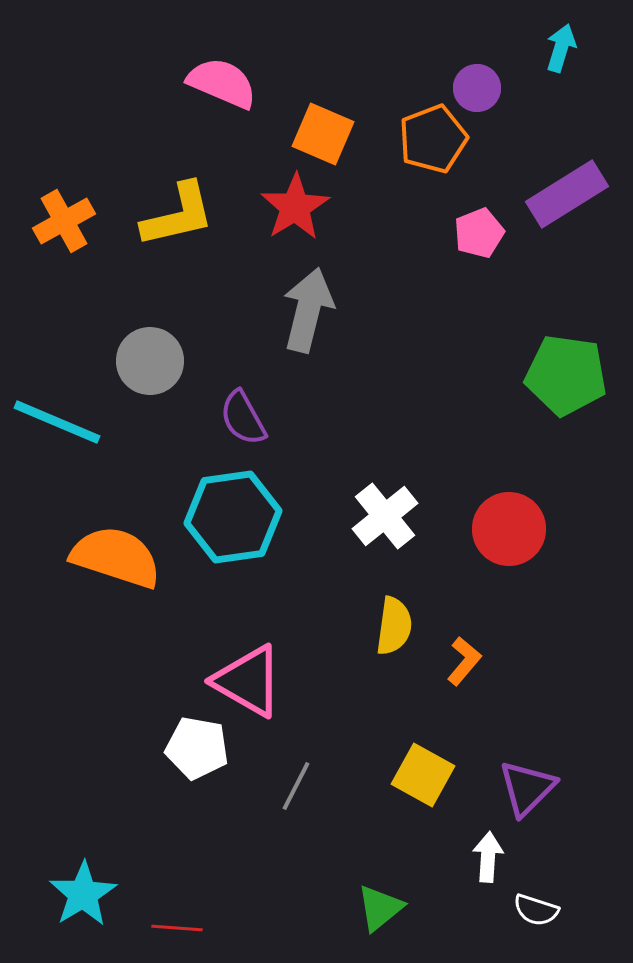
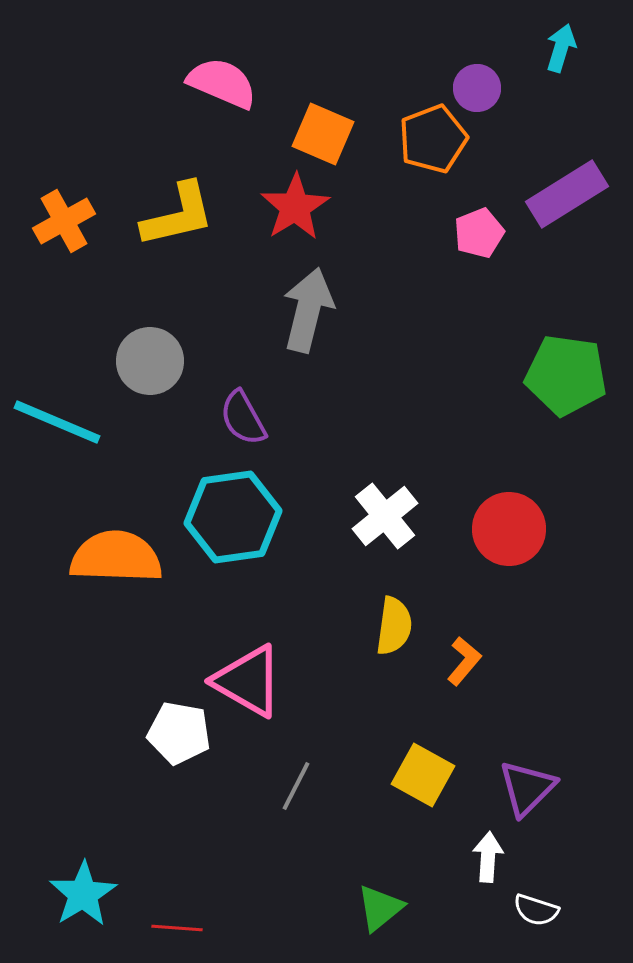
orange semicircle: rotated 16 degrees counterclockwise
white pentagon: moved 18 px left, 15 px up
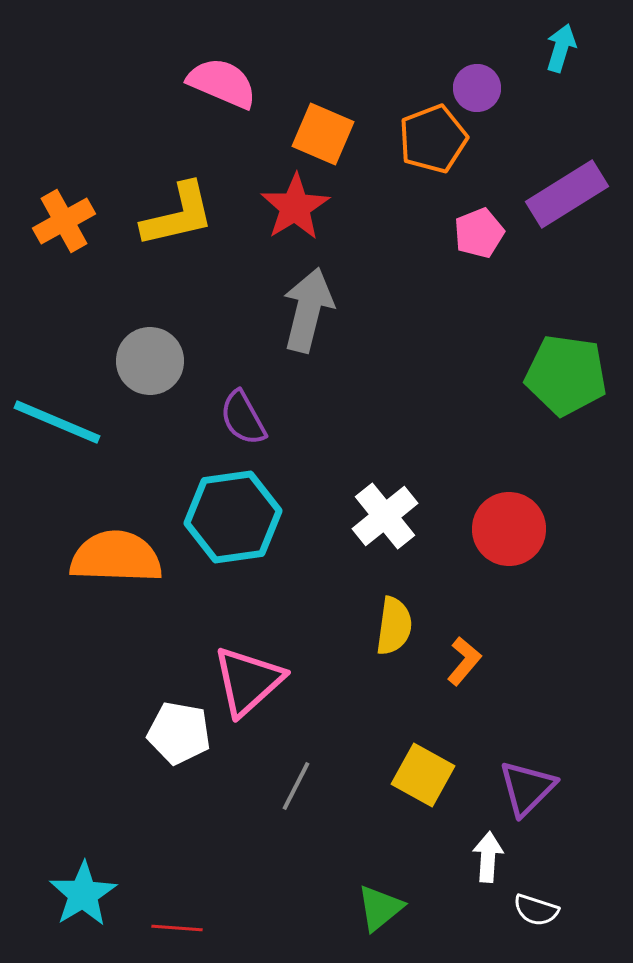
pink triangle: rotated 48 degrees clockwise
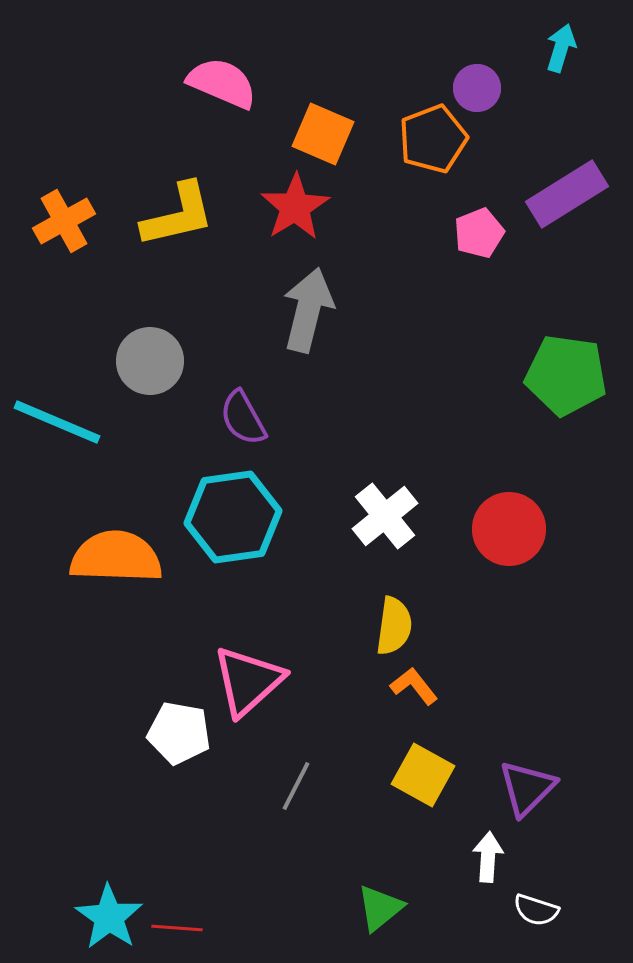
orange L-shape: moved 50 px left, 25 px down; rotated 78 degrees counterclockwise
cyan star: moved 26 px right, 23 px down; rotated 6 degrees counterclockwise
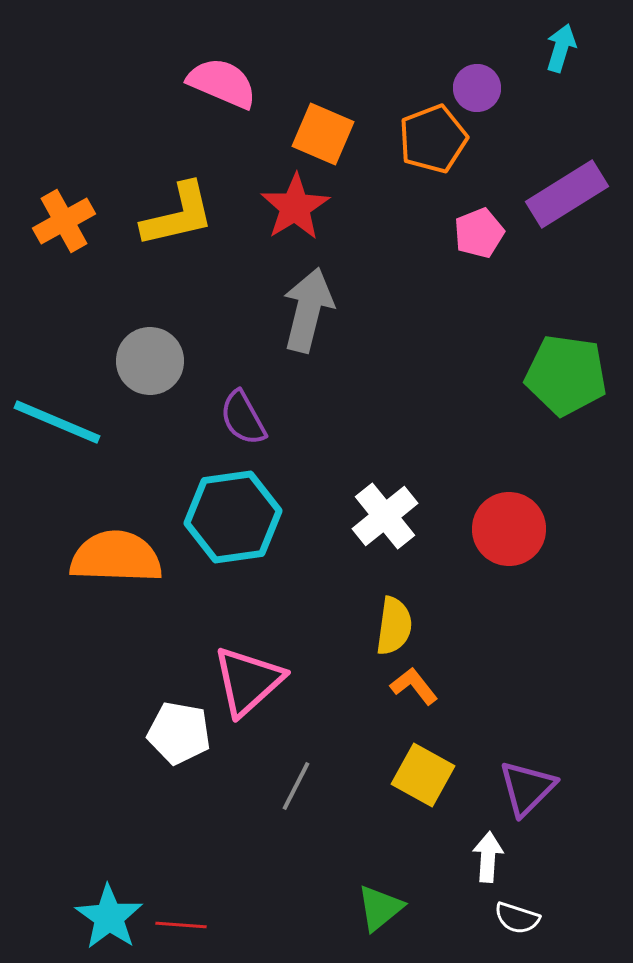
white semicircle: moved 19 px left, 8 px down
red line: moved 4 px right, 3 px up
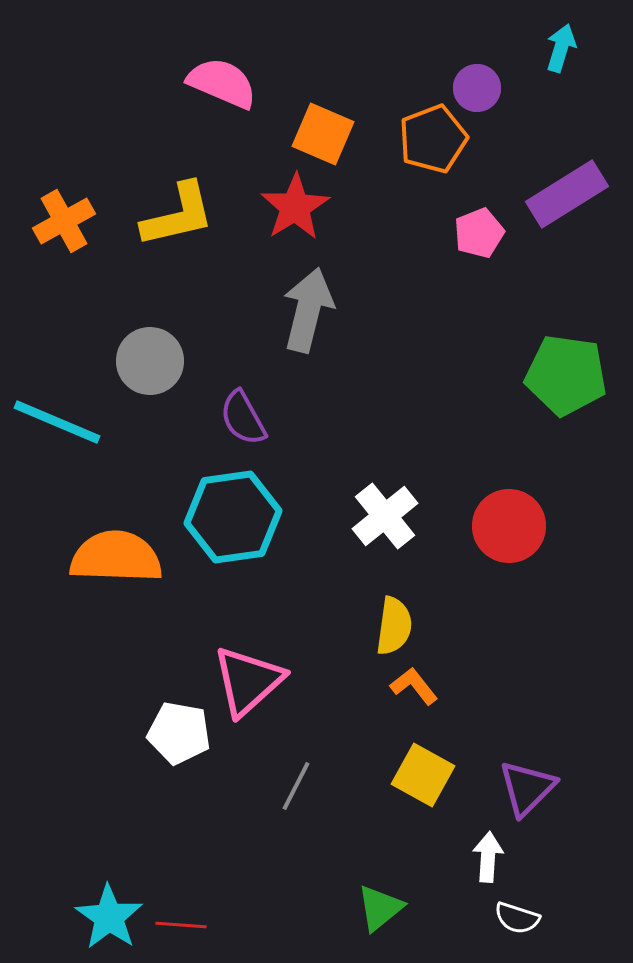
red circle: moved 3 px up
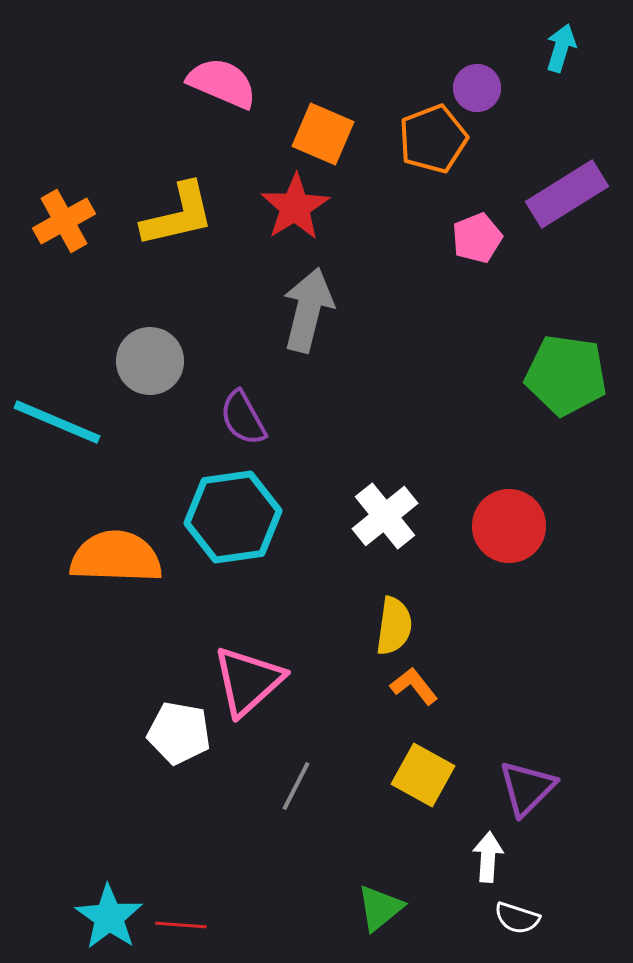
pink pentagon: moved 2 px left, 5 px down
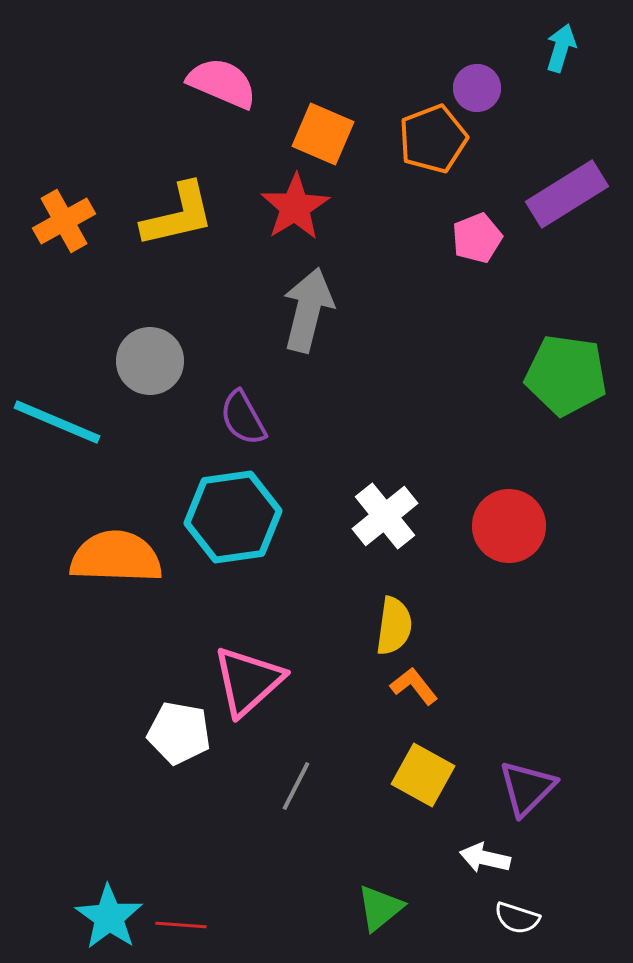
white arrow: moved 3 px left, 1 px down; rotated 81 degrees counterclockwise
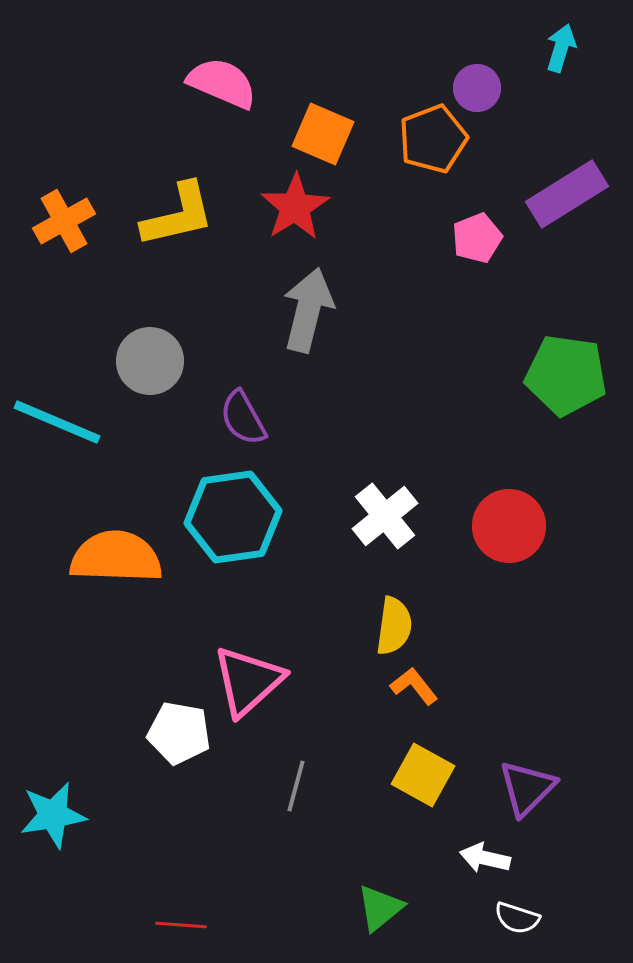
gray line: rotated 12 degrees counterclockwise
cyan star: moved 56 px left, 102 px up; rotated 28 degrees clockwise
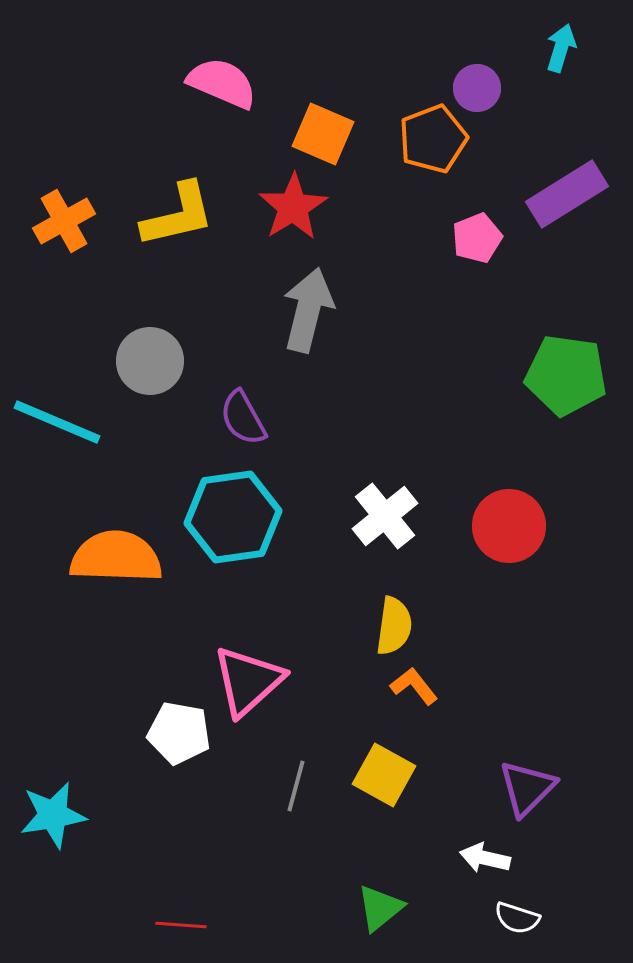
red star: moved 2 px left
yellow square: moved 39 px left
